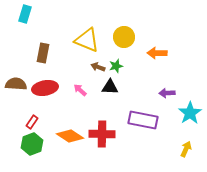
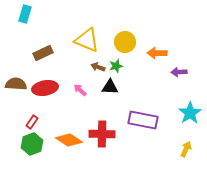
yellow circle: moved 1 px right, 5 px down
brown rectangle: rotated 54 degrees clockwise
purple arrow: moved 12 px right, 21 px up
orange diamond: moved 1 px left, 4 px down
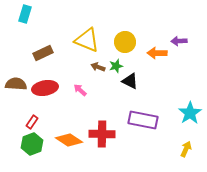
purple arrow: moved 31 px up
black triangle: moved 20 px right, 6 px up; rotated 24 degrees clockwise
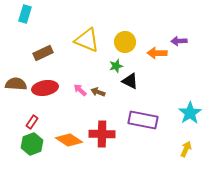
brown arrow: moved 25 px down
